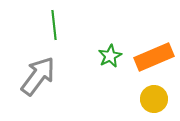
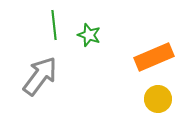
green star: moved 21 px left, 21 px up; rotated 25 degrees counterclockwise
gray arrow: moved 2 px right
yellow circle: moved 4 px right
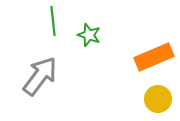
green line: moved 1 px left, 4 px up
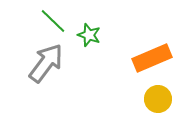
green line: rotated 40 degrees counterclockwise
orange rectangle: moved 2 px left, 1 px down
gray arrow: moved 6 px right, 13 px up
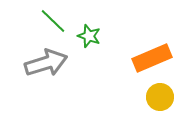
green star: moved 1 px down
gray arrow: rotated 36 degrees clockwise
yellow circle: moved 2 px right, 2 px up
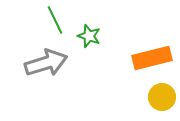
green line: moved 2 px right, 1 px up; rotated 20 degrees clockwise
orange rectangle: rotated 9 degrees clockwise
yellow circle: moved 2 px right
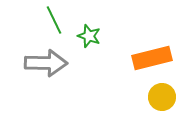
green line: moved 1 px left
gray arrow: rotated 18 degrees clockwise
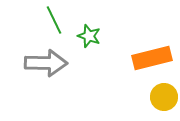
yellow circle: moved 2 px right
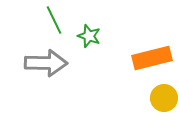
yellow circle: moved 1 px down
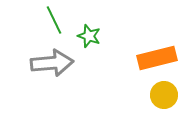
orange rectangle: moved 5 px right
gray arrow: moved 6 px right; rotated 6 degrees counterclockwise
yellow circle: moved 3 px up
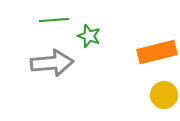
green line: rotated 68 degrees counterclockwise
orange rectangle: moved 6 px up
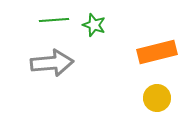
green star: moved 5 px right, 11 px up
yellow circle: moved 7 px left, 3 px down
